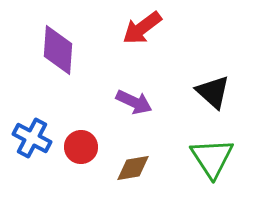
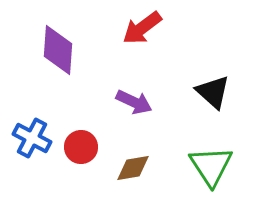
green triangle: moved 1 px left, 8 px down
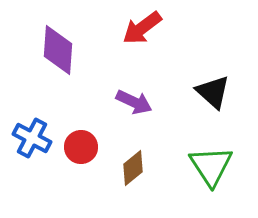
brown diamond: rotated 30 degrees counterclockwise
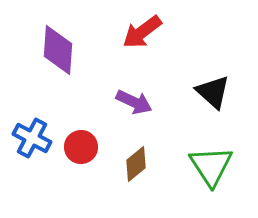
red arrow: moved 4 px down
brown diamond: moved 3 px right, 4 px up
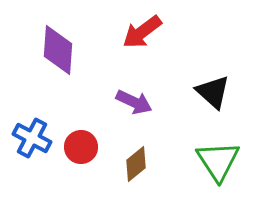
green triangle: moved 7 px right, 5 px up
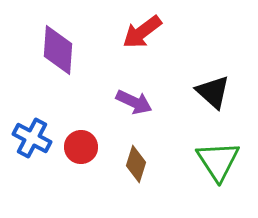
brown diamond: rotated 33 degrees counterclockwise
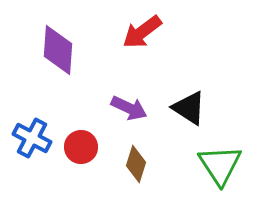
black triangle: moved 24 px left, 16 px down; rotated 9 degrees counterclockwise
purple arrow: moved 5 px left, 6 px down
green triangle: moved 2 px right, 4 px down
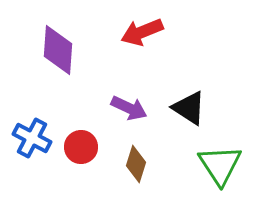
red arrow: rotated 15 degrees clockwise
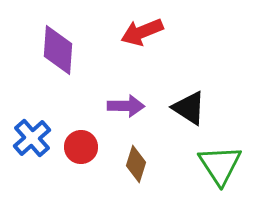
purple arrow: moved 3 px left, 2 px up; rotated 24 degrees counterclockwise
blue cross: rotated 21 degrees clockwise
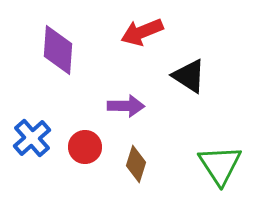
black triangle: moved 32 px up
red circle: moved 4 px right
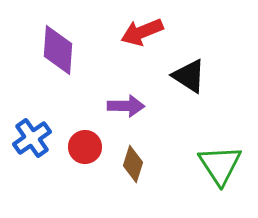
blue cross: rotated 6 degrees clockwise
brown diamond: moved 3 px left
